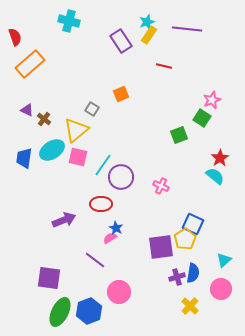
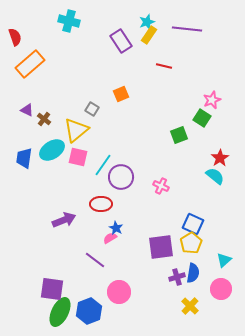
yellow pentagon at (185, 239): moved 6 px right, 4 px down
purple square at (49, 278): moved 3 px right, 11 px down
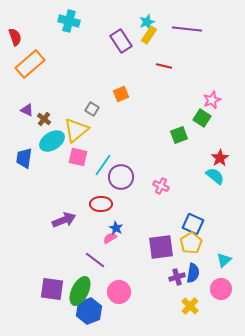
cyan ellipse at (52, 150): moved 9 px up
green ellipse at (60, 312): moved 20 px right, 21 px up
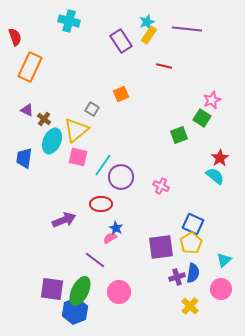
orange rectangle at (30, 64): moved 3 px down; rotated 24 degrees counterclockwise
cyan ellipse at (52, 141): rotated 35 degrees counterclockwise
blue hexagon at (89, 311): moved 14 px left
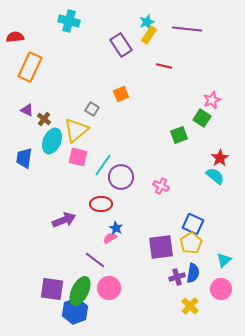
red semicircle at (15, 37): rotated 78 degrees counterclockwise
purple rectangle at (121, 41): moved 4 px down
pink circle at (119, 292): moved 10 px left, 4 px up
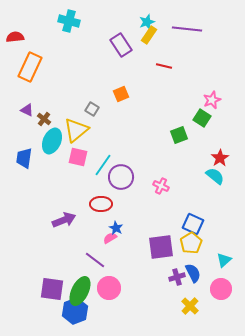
blue semicircle at (193, 273): rotated 36 degrees counterclockwise
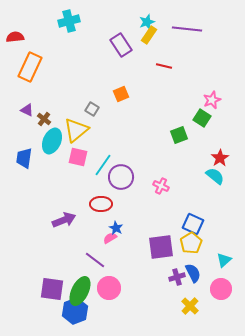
cyan cross at (69, 21): rotated 30 degrees counterclockwise
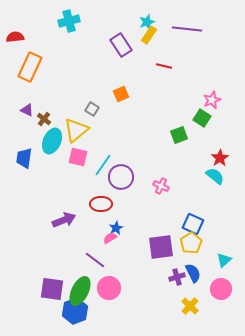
blue star at (116, 228): rotated 16 degrees clockwise
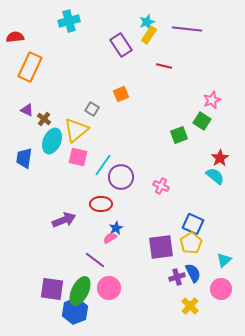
green square at (202, 118): moved 3 px down
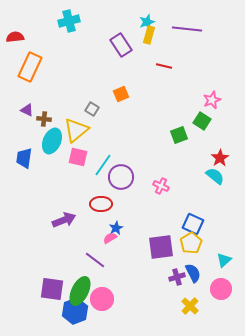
yellow rectangle at (149, 35): rotated 18 degrees counterclockwise
brown cross at (44, 119): rotated 32 degrees counterclockwise
pink circle at (109, 288): moved 7 px left, 11 px down
